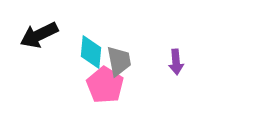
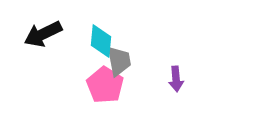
black arrow: moved 4 px right, 1 px up
cyan diamond: moved 10 px right, 11 px up
purple arrow: moved 17 px down
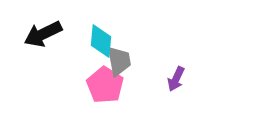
purple arrow: rotated 30 degrees clockwise
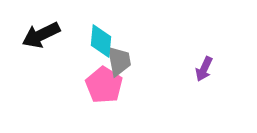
black arrow: moved 2 px left, 1 px down
purple arrow: moved 28 px right, 10 px up
pink pentagon: moved 1 px left
